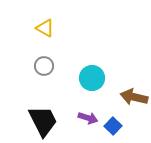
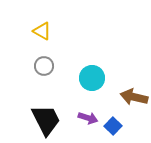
yellow triangle: moved 3 px left, 3 px down
black trapezoid: moved 3 px right, 1 px up
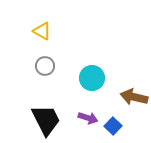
gray circle: moved 1 px right
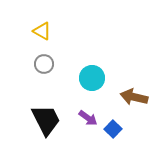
gray circle: moved 1 px left, 2 px up
purple arrow: rotated 18 degrees clockwise
blue square: moved 3 px down
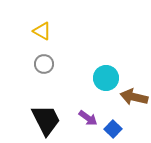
cyan circle: moved 14 px right
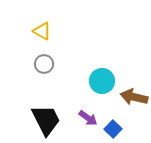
cyan circle: moved 4 px left, 3 px down
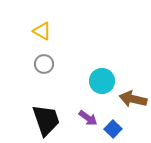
brown arrow: moved 1 px left, 2 px down
black trapezoid: rotated 8 degrees clockwise
